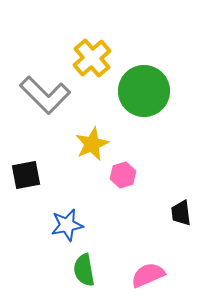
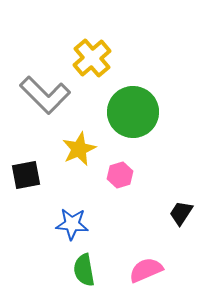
green circle: moved 11 px left, 21 px down
yellow star: moved 13 px left, 5 px down
pink hexagon: moved 3 px left
black trapezoid: rotated 40 degrees clockwise
blue star: moved 5 px right, 1 px up; rotated 16 degrees clockwise
pink semicircle: moved 2 px left, 5 px up
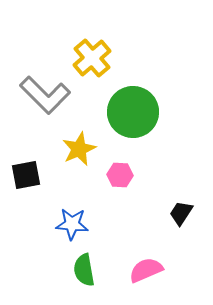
pink hexagon: rotated 20 degrees clockwise
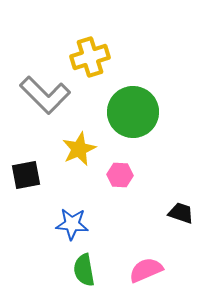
yellow cross: moved 2 px left, 1 px up; rotated 24 degrees clockwise
black trapezoid: rotated 76 degrees clockwise
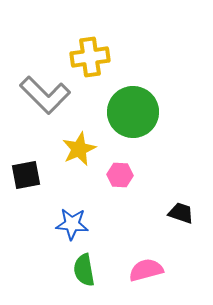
yellow cross: rotated 9 degrees clockwise
pink semicircle: rotated 8 degrees clockwise
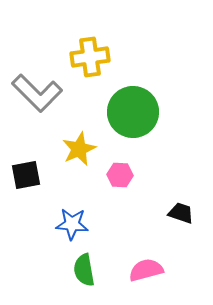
gray L-shape: moved 8 px left, 2 px up
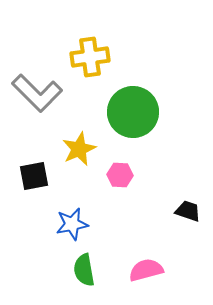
black square: moved 8 px right, 1 px down
black trapezoid: moved 7 px right, 2 px up
blue star: rotated 16 degrees counterclockwise
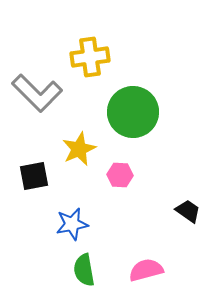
black trapezoid: rotated 16 degrees clockwise
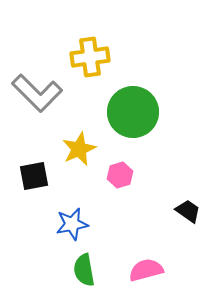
pink hexagon: rotated 20 degrees counterclockwise
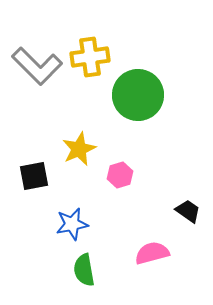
gray L-shape: moved 27 px up
green circle: moved 5 px right, 17 px up
pink semicircle: moved 6 px right, 17 px up
